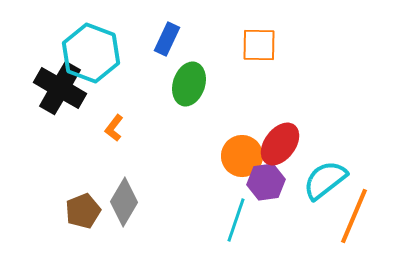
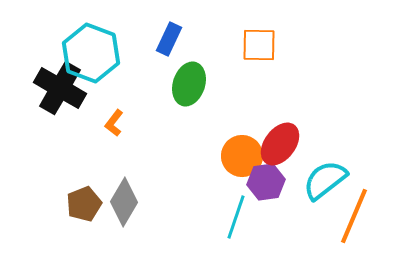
blue rectangle: moved 2 px right
orange L-shape: moved 5 px up
brown pentagon: moved 1 px right, 7 px up
cyan line: moved 3 px up
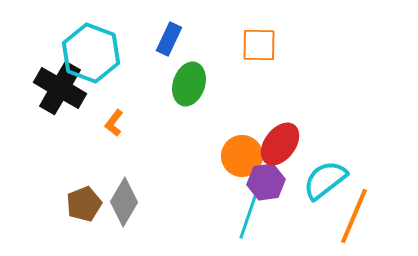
cyan line: moved 12 px right
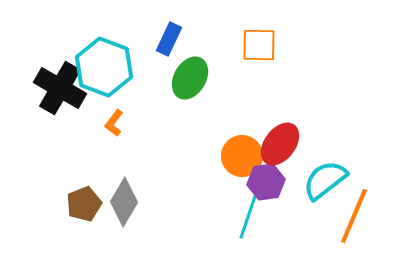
cyan hexagon: moved 13 px right, 14 px down
green ellipse: moved 1 px right, 6 px up; rotated 12 degrees clockwise
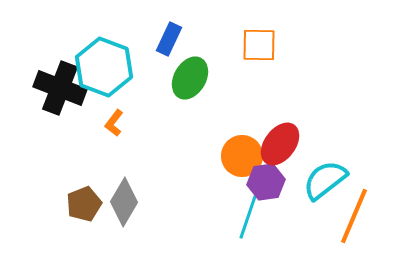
black cross: rotated 9 degrees counterclockwise
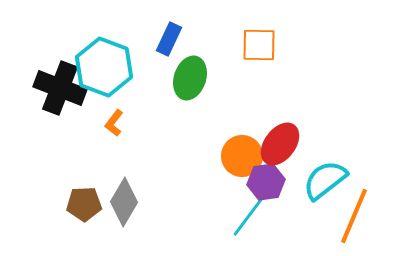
green ellipse: rotated 12 degrees counterclockwise
brown pentagon: rotated 20 degrees clockwise
cyan line: rotated 18 degrees clockwise
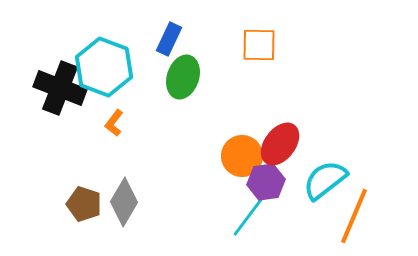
green ellipse: moved 7 px left, 1 px up
brown pentagon: rotated 20 degrees clockwise
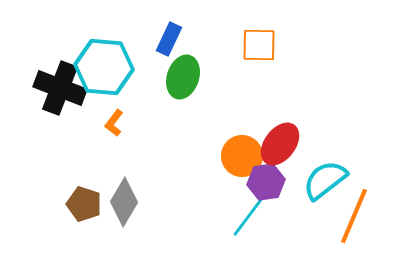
cyan hexagon: rotated 16 degrees counterclockwise
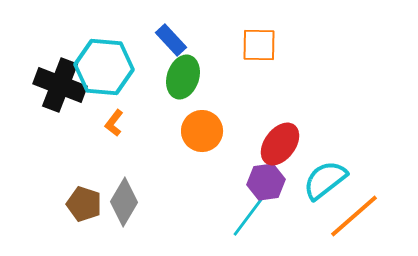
blue rectangle: moved 2 px right, 1 px down; rotated 68 degrees counterclockwise
black cross: moved 3 px up
orange circle: moved 40 px left, 25 px up
orange line: rotated 26 degrees clockwise
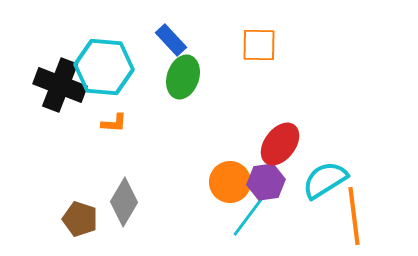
orange L-shape: rotated 124 degrees counterclockwise
orange circle: moved 28 px right, 51 px down
cyan semicircle: rotated 6 degrees clockwise
brown pentagon: moved 4 px left, 15 px down
orange line: rotated 56 degrees counterclockwise
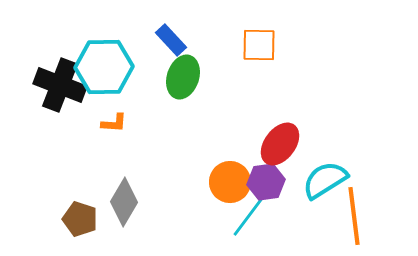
cyan hexagon: rotated 6 degrees counterclockwise
